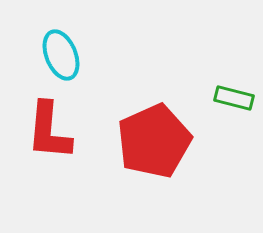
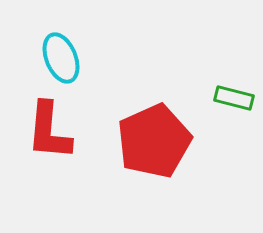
cyan ellipse: moved 3 px down
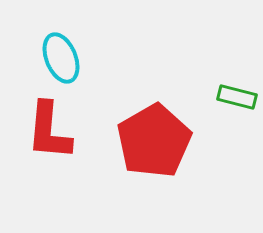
green rectangle: moved 3 px right, 1 px up
red pentagon: rotated 6 degrees counterclockwise
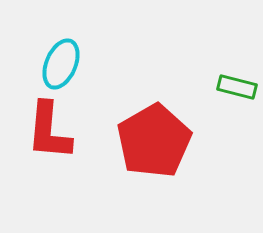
cyan ellipse: moved 6 px down; rotated 45 degrees clockwise
green rectangle: moved 10 px up
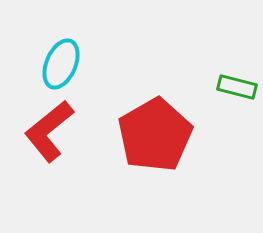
red L-shape: rotated 46 degrees clockwise
red pentagon: moved 1 px right, 6 px up
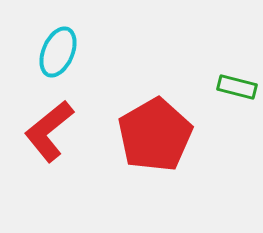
cyan ellipse: moved 3 px left, 12 px up
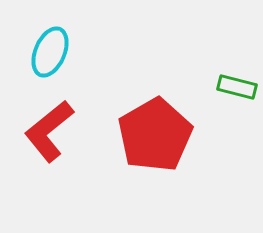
cyan ellipse: moved 8 px left
